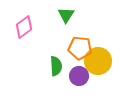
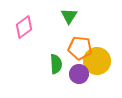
green triangle: moved 3 px right, 1 px down
yellow circle: moved 1 px left
green semicircle: moved 2 px up
purple circle: moved 2 px up
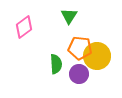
yellow circle: moved 5 px up
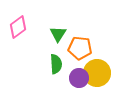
green triangle: moved 11 px left, 18 px down
pink diamond: moved 6 px left
yellow circle: moved 17 px down
purple circle: moved 4 px down
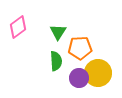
green triangle: moved 2 px up
orange pentagon: rotated 10 degrees counterclockwise
green semicircle: moved 3 px up
yellow circle: moved 1 px right
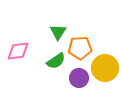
pink diamond: moved 24 px down; rotated 30 degrees clockwise
green semicircle: rotated 60 degrees clockwise
yellow circle: moved 7 px right, 5 px up
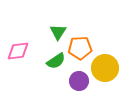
purple circle: moved 3 px down
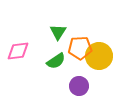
yellow circle: moved 6 px left, 12 px up
purple circle: moved 5 px down
